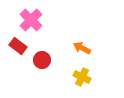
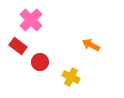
orange arrow: moved 9 px right, 3 px up
red circle: moved 2 px left, 2 px down
yellow cross: moved 11 px left
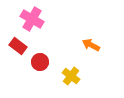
pink cross: moved 1 px right, 1 px up; rotated 15 degrees counterclockwise
yellow cross: moved 1 px up; rotated 12 degrees clockwise
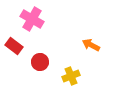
red rectangle: moved 4 px left
yellow cross: rotated 30 degrees clockwise
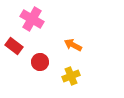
orange arrow: moved 18 px left
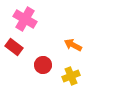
pink cross: moved 7 px left
red rectangle: moved 1 px down
red circle: moved 3 px right, 3 px down
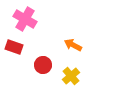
red rectangle: rotated 18 degrees counterclockwise
yellow cross: rotated 18 degrees counterclockwise
